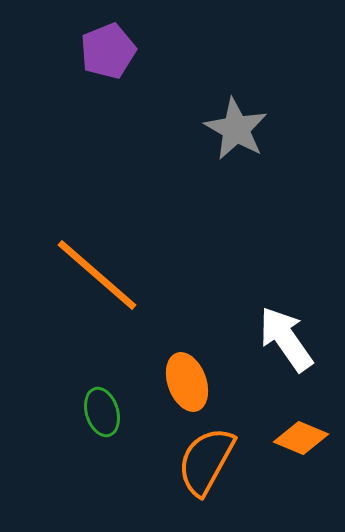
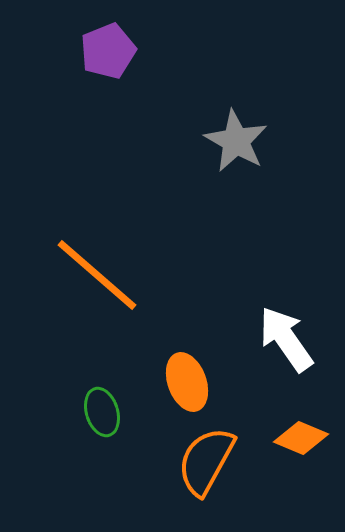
gray star: moved 12 px down
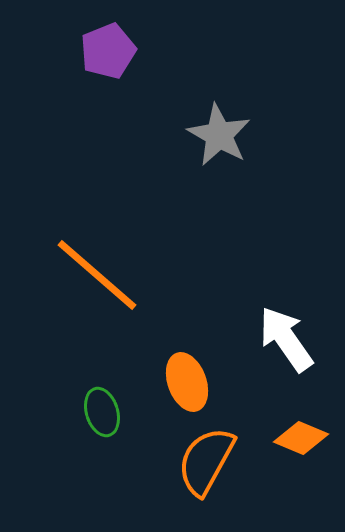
gray star: moved 17 px left, 6 px up
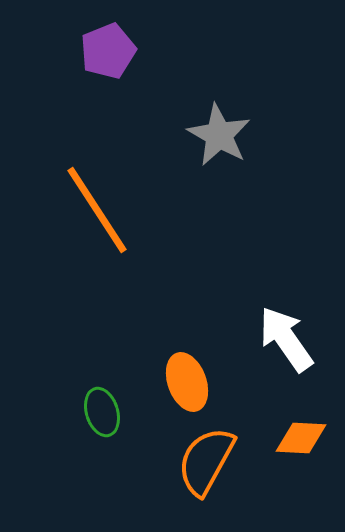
orange line: moved 65 px up; rotated 16 degrees clockwise
orange diamond: rotated 20 degrees counterclockwise
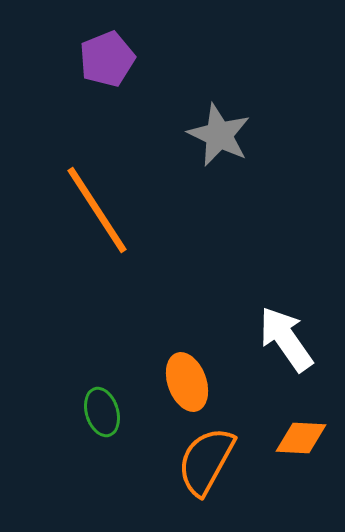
purple pentagon: moved 1 px left, 8 px down
gray star: rotated 4 degrees counterclockwise
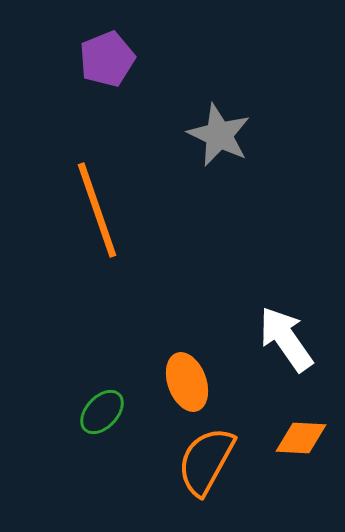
orange line: rotated 14 degrees clockwise
green ellipse: rotated 60 degrees clockwise
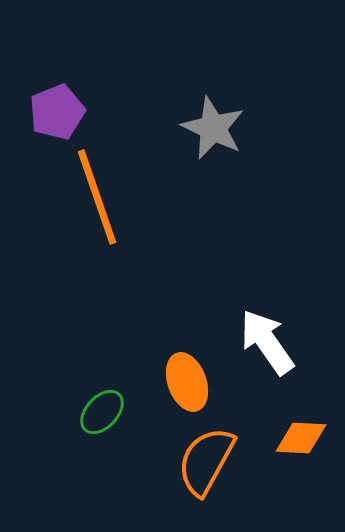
purple pentagon: moved 50 px left, 53 px down
gray star: moved 6 px left, 7 px up
orange line: moved 13 px up
white arrow: moved 19 px left, 3 px down
